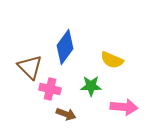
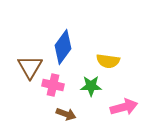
blue diamond: moved 2 px left
yellow semicircle: moved 4 px left, 1 px down; rotated 15 degrees counterclockwise
brown triangle: rotated 16 degrees clockwise
pink cross: moved 3 px right, 4 px up
pink arrow: rotated 20 degrees counterclockwise
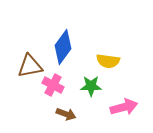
brown triangle: moved 1 px up; rotated 48 degrees clockwise
pink cross: rotated 15 degrees clockwise
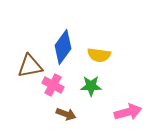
yellow semicircle: moved 9 px left, 6 px up
pink arrow: moved 4 px right, 5 px down
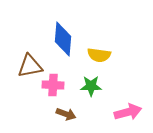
blue diamond: moved 8 px up; rotated 32 degrees counterclockwise
pink cross: rotated 25 degrees counterclockwise
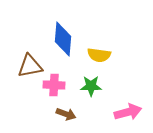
pink cross: moved 1 px right
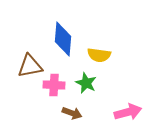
green star: moved 5 px left, 3 px up; rotated 25 degrees clockwise
brown arrow: moved 6 px right, 1 px up
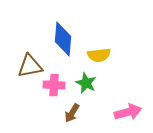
yellow semicircle: rotated 15 degrees counterclockwise
brown arrow: rotated 102 degrees clockwise
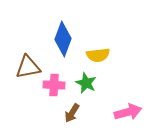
blue diamond: rotated 16 degrees clockwise
yellow semicircle: moved 1 px left
brown triangle: moved 2 px left, 1 px down
